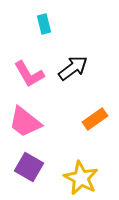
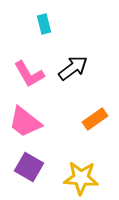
yellow star: rotated 24 degrees counterclockwise
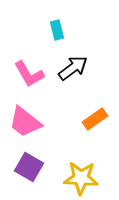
cyan rectangle: moved 13 px right, 6 px down
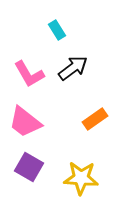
cyan rectangle: rotated 18 degrees counterclockwise
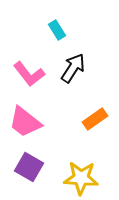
black arrow: rotated 20 degrees counterclockwise
pink L-shape: rotated 8 degrees counterclockwise
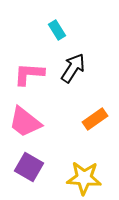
pink L-shape: rotated 132 degrees clockwise
yellow star: moved 3 px right
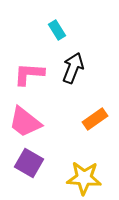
black arrow: rotated 12 degrees counterclockwise
purple square: moved 4 px up
